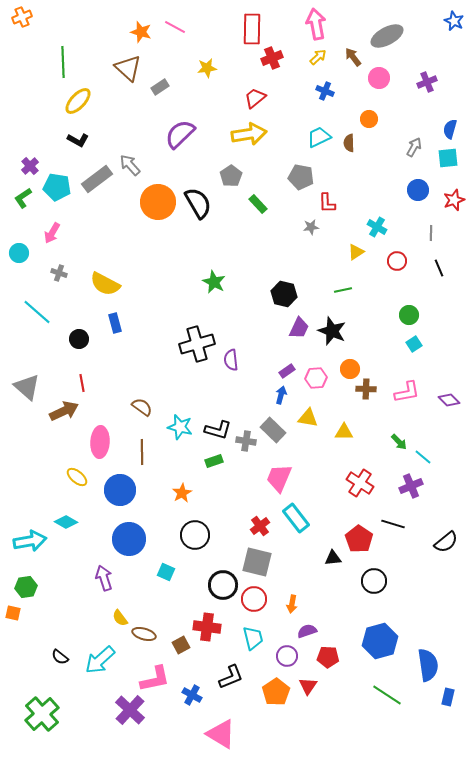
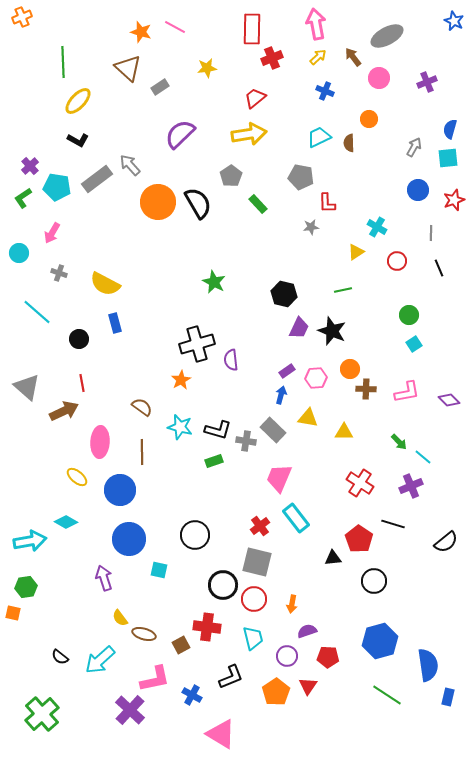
orange star at (182, 493): moved 1 px left, 113 px up
cyan square at (166, 572): moved 7 px left, 2 px up; rotated 12 degrees counterclockwise
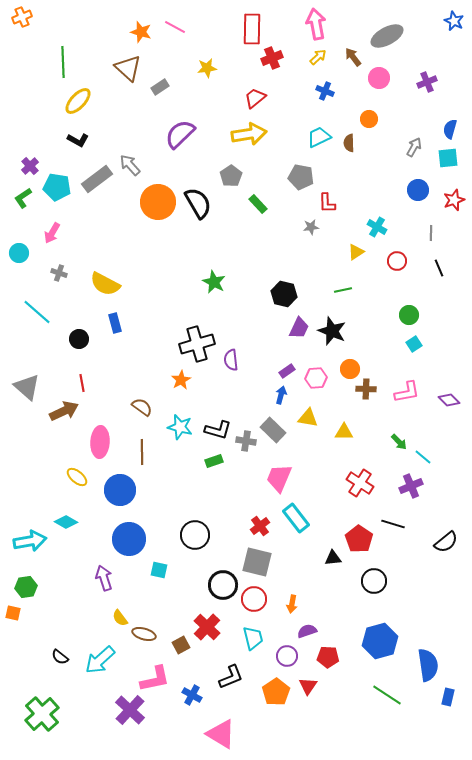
red cross at (207, 627): rotated 36 degrees clockwise
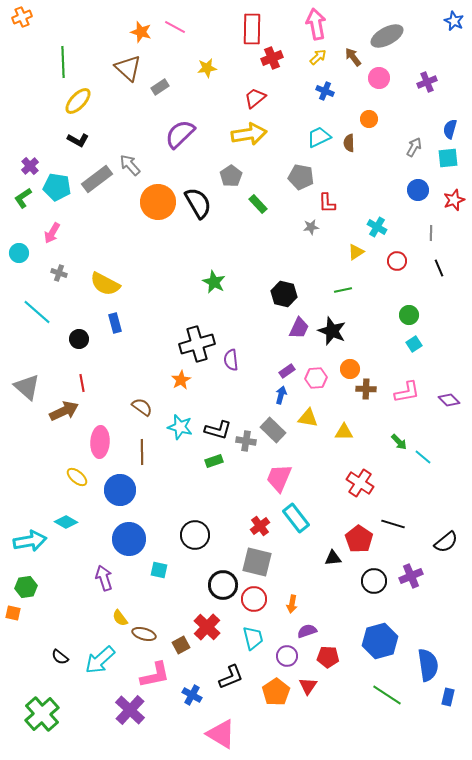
purple cross at (411, 486): moved 90 px down
pink L-shape at (155, 679): moved 4 px up
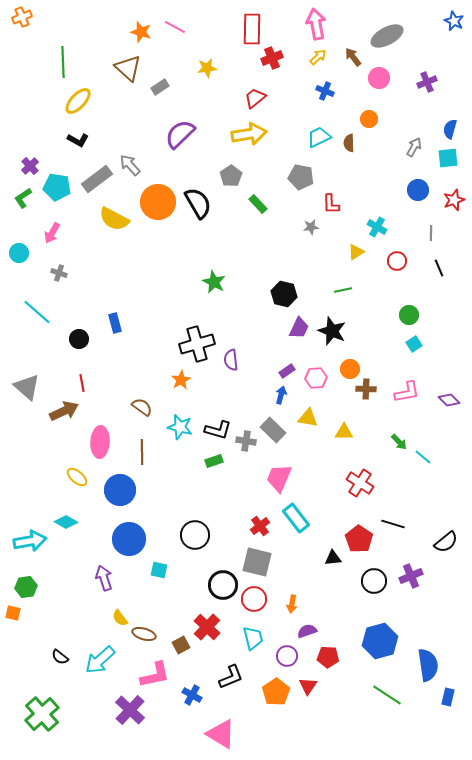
red L-shape at (327, 203): moved 4 px right, 1 px down
yellow semicircle at (105, 284): moved 9 px right, 65 px up
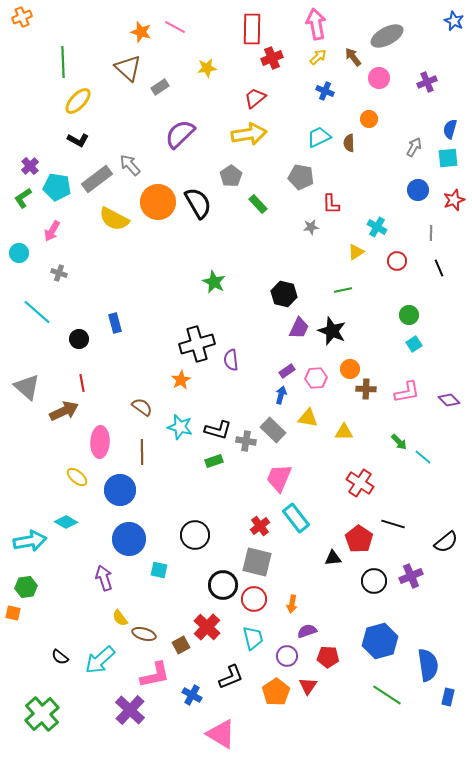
pink arrow at (52, 233): moved 2 px up
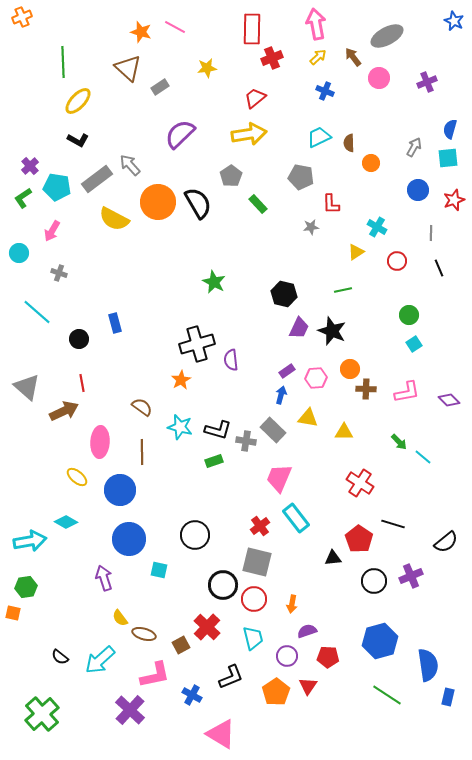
orange circle at (369, 119): moved 2 px right, 44 px down
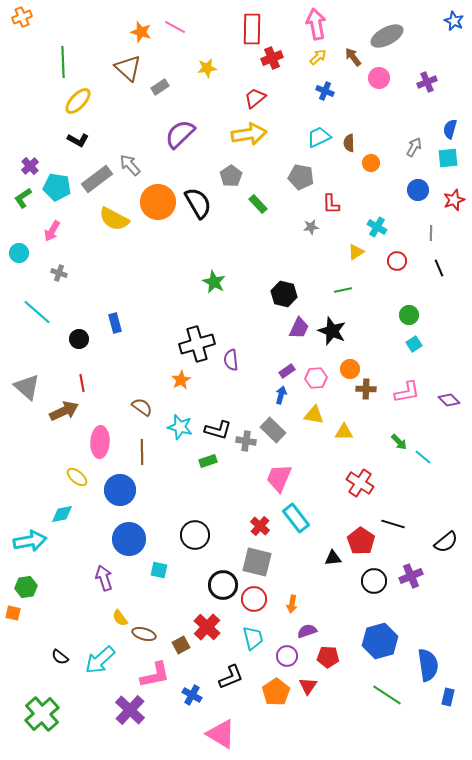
yellow triangle at (308, 418): moved 6 px right, 3 px up
green rectangle at (214, 461): moved 6 px left
cyan diamond at (66, 522): moved 4 px left, 8 px up; rotated 40 degrees counterclockwise
red cross at (260, 526): rotated 12 degrees counterclockwise
red pentagon at (359, 539): moved 2 px right, 2 px down
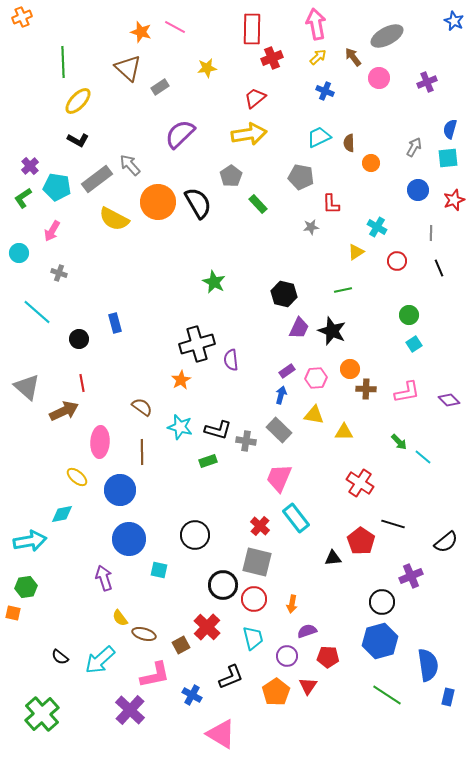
gray rectangle at (273, 430): moved 6 px right
black circle at (374, 581): moved 8 px right, 21 px down
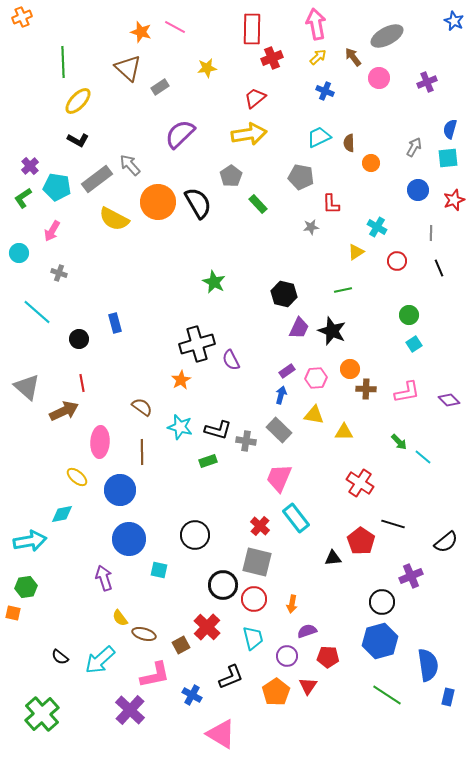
purple semicircle at (231, 360): rotated 20 degrees counterclockwise
